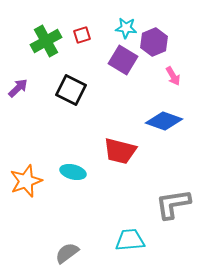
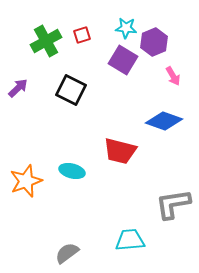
cyan ellipse: moved 1 px left, 1 px up
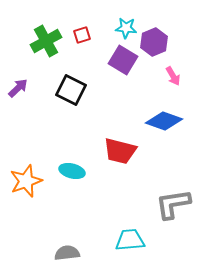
gray semicircle: rotated 30 degrees clockwise
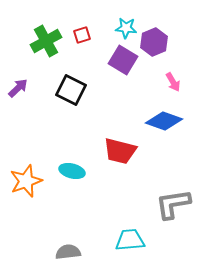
pink arrow: moved 6 px down
gray semicircle: moved 1 px right, 1 px up
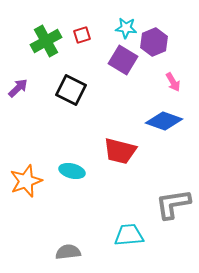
cyan trapezoid: moved 1 px left, 5 px up
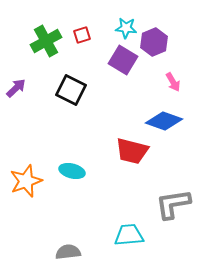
purple arrow: moved 2 px left
red trapezoid: moved 12 px right
